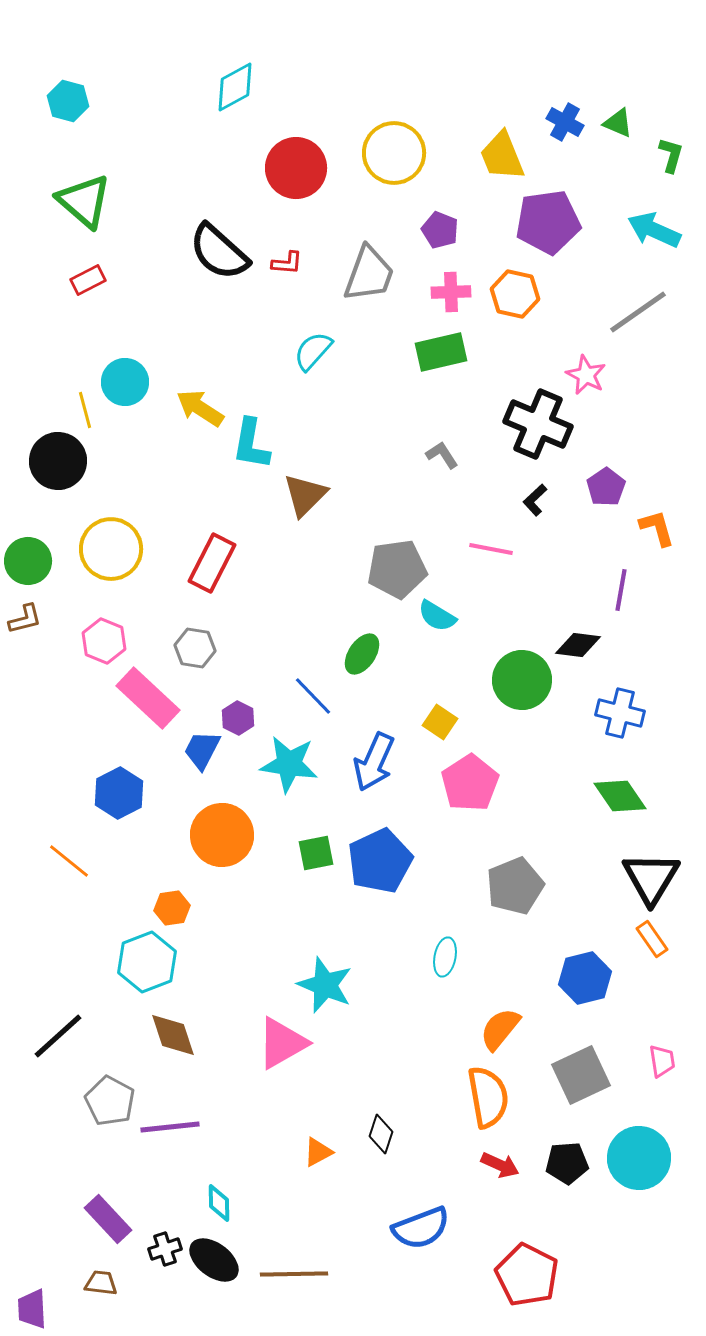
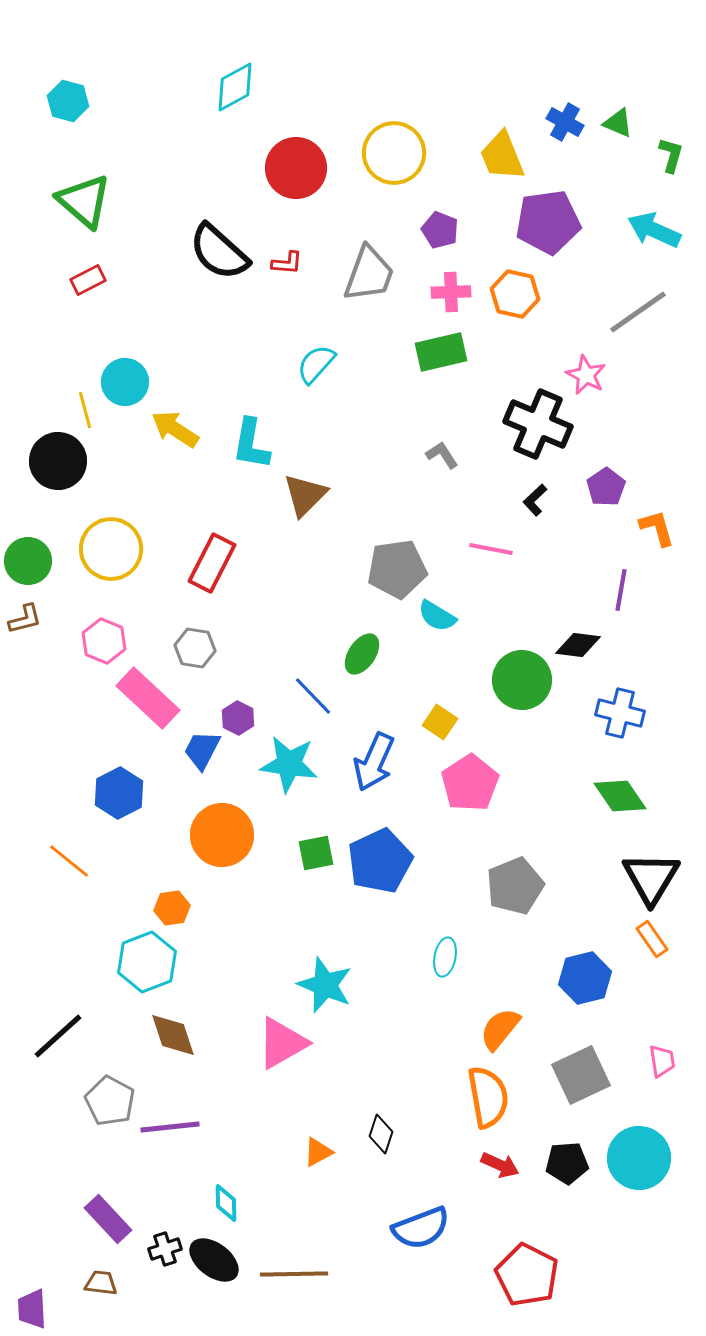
cyan semicircle at (313, 351): moved 3 px right, 13 px down
yellow arrow at (200, 408): moved 25 px left, 21 px down
cyan diamond at (219, 1203): moved 7 px right
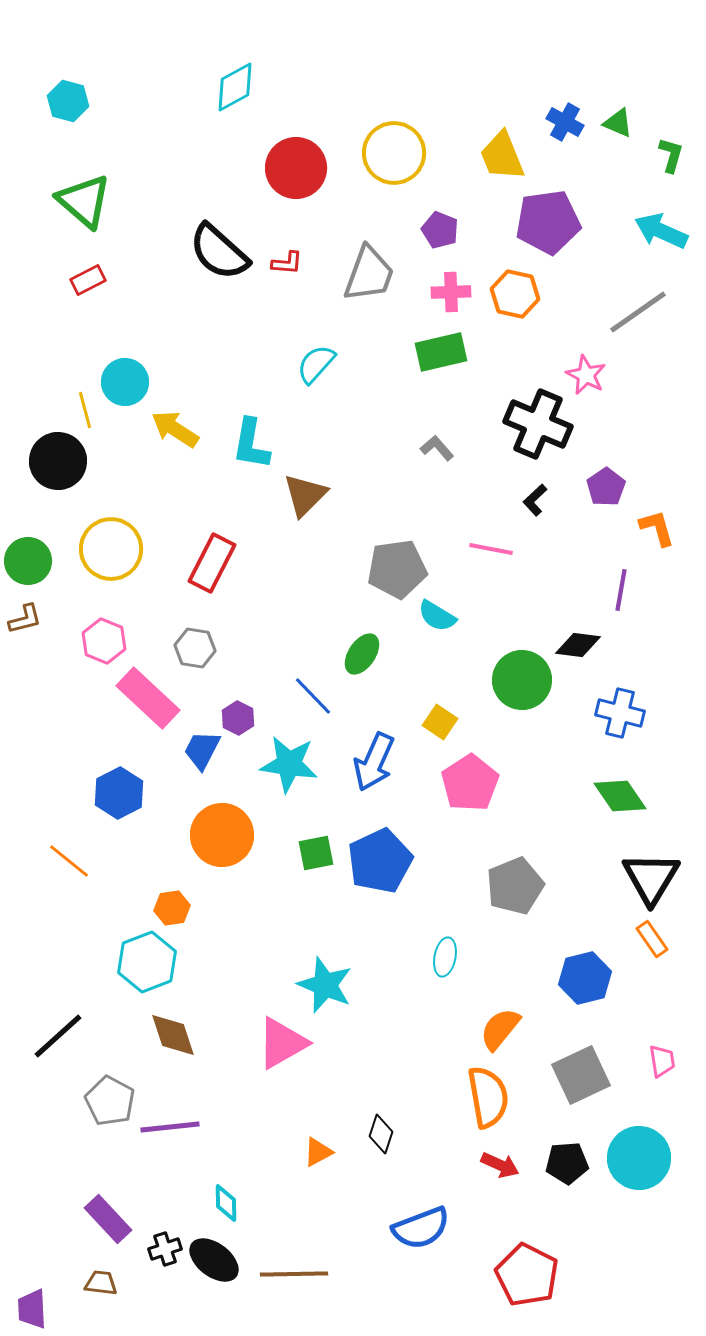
cyan arrow at (654, 230): moved 7 px right, 1 px down
gray L-shape at (442, 455): moved 5 px left, 7 px up; rotated 8 degrees counterclockwise
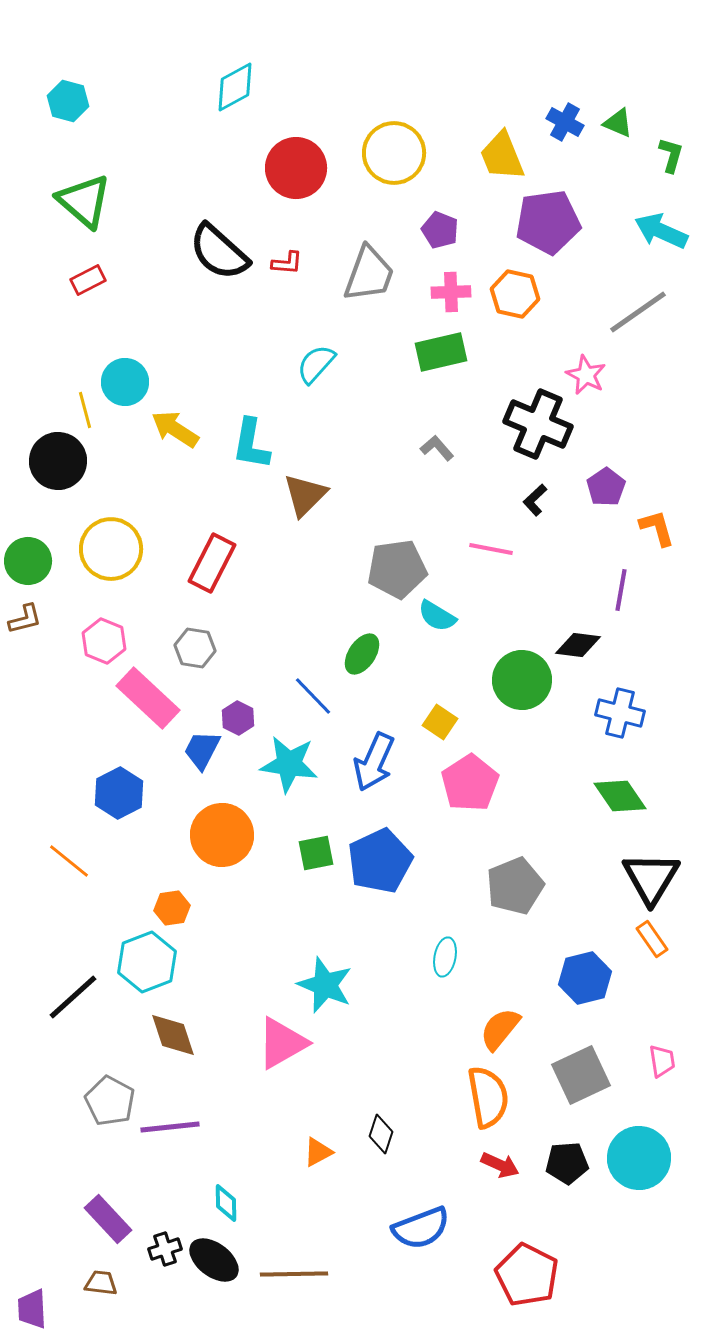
black line at (58, 1036): moved 15 px right, 39 px up
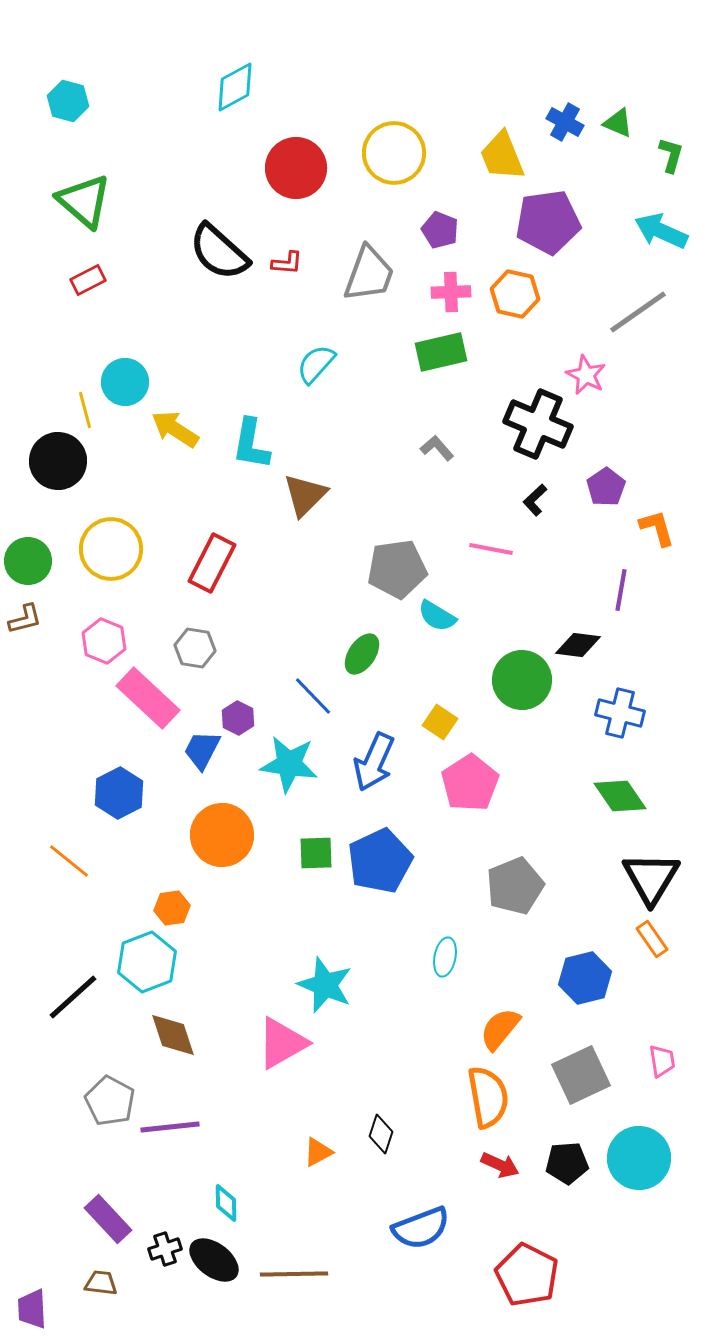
green square at (316, 853): rotated 9 degrees clockwise
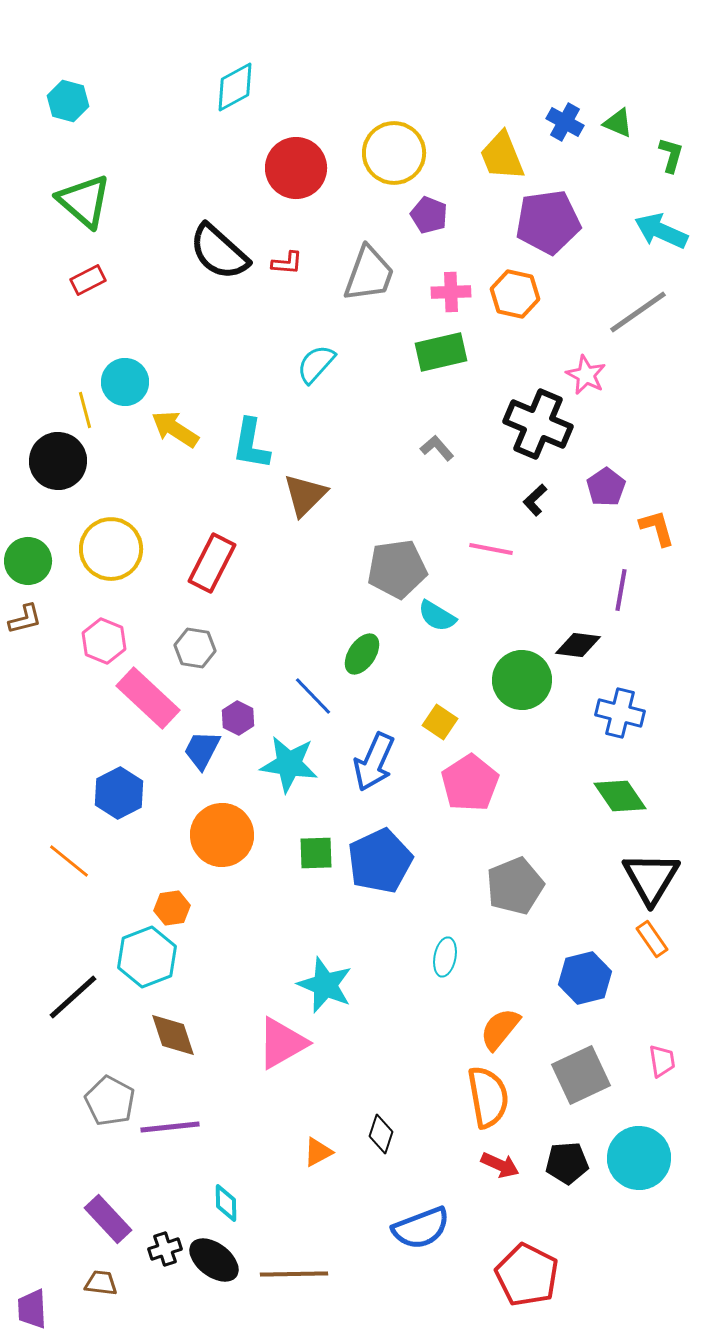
purple pentagon at (440, 230): moved 11 px left, 15 px up
cyan hexagon at (147, 962): moved 5 px up
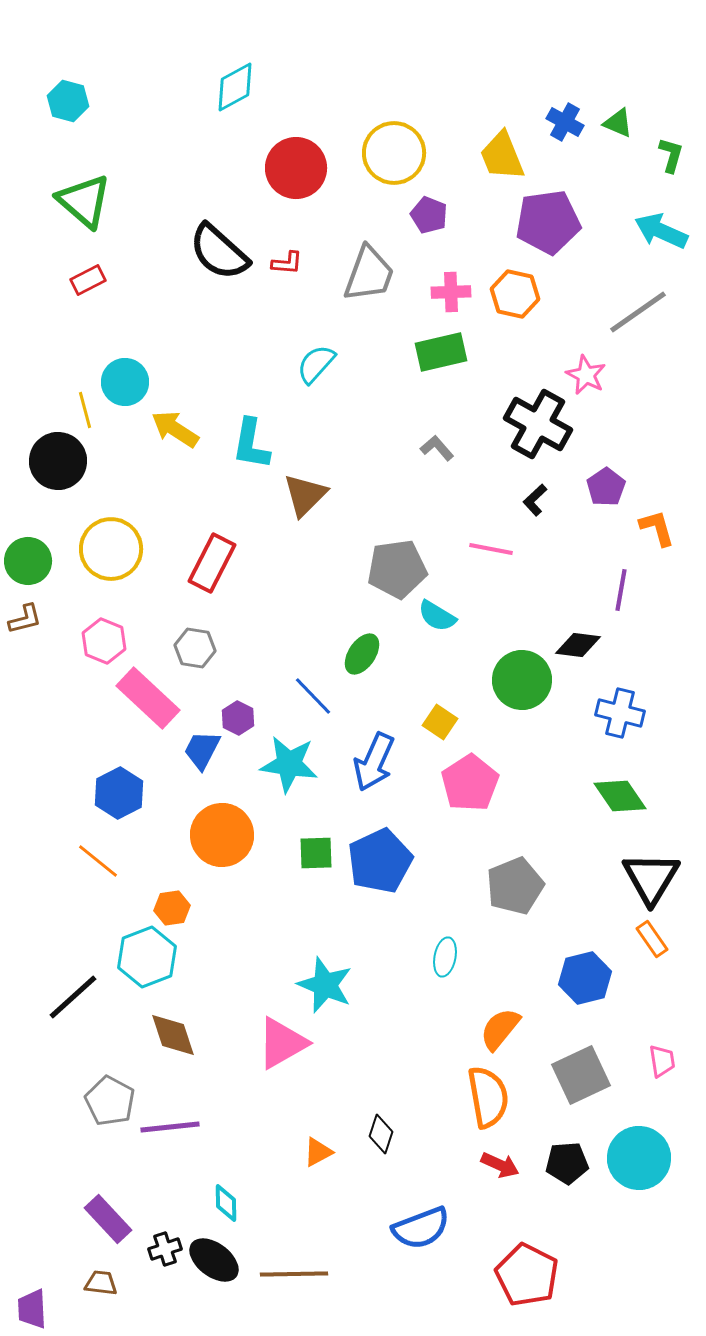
black cross at (538, 424): rotated 6 degrees clockwise
orange line at (69, 861): moved 29 px right
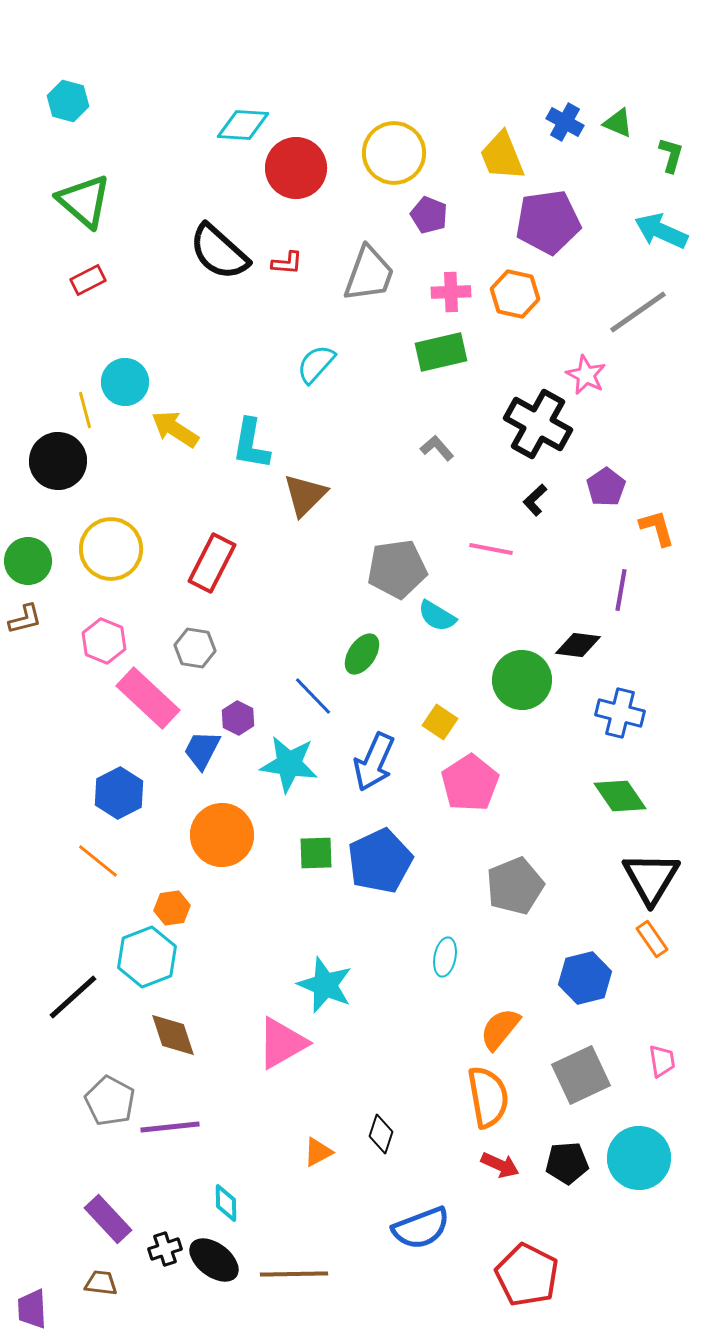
cyan diamond at (235, 87): moved 8 px right, 38 px down; rotated 32 degrees clockwise
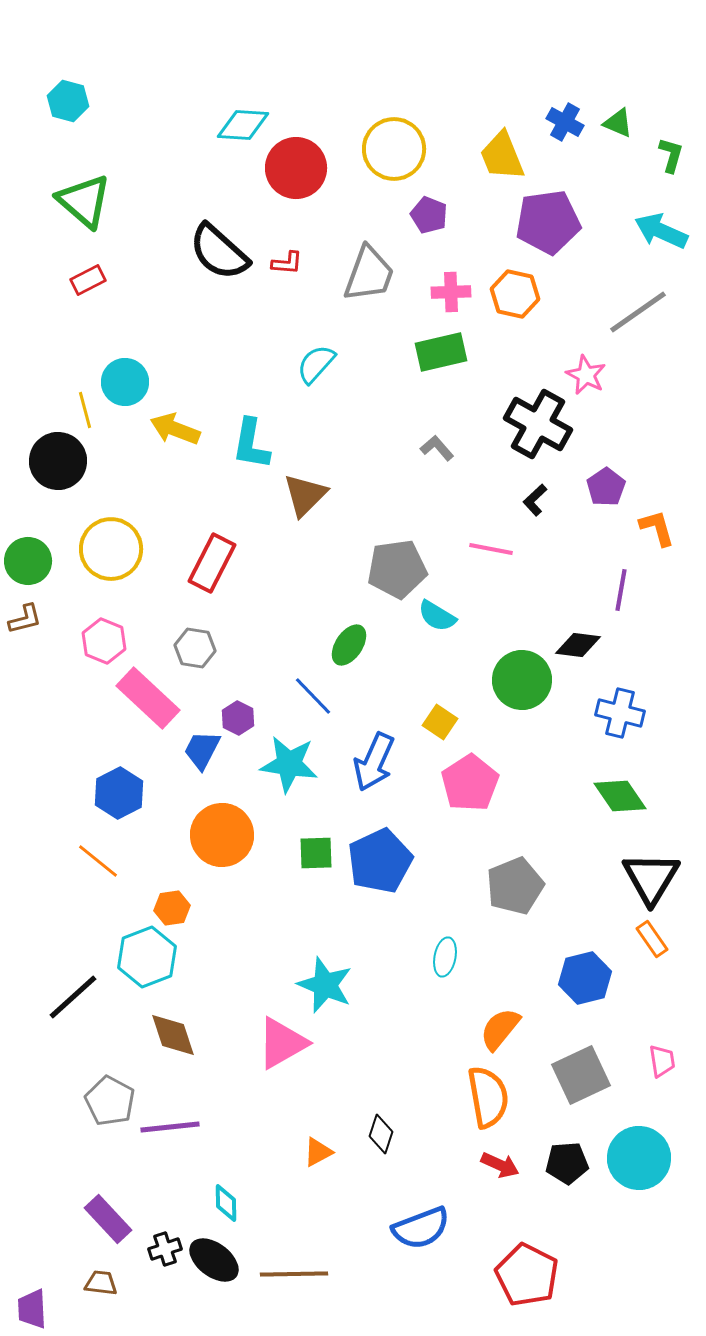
yellow circle at (394, 153): moved 4 px up
yellow arrow at (175, 429): rotated 12 degrees counterclockwise
green ellipse at (362, 654): moved 13 px left, 9 px up
